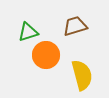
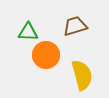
green triangle: rotated 20 degrees clockwise
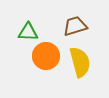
orange circle: moved 1 px down
yellow semicircle: moved 2 px left, 13 px up
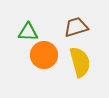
brown trapezoid: moved 1 px right, 1 px down
orange circle: moved 2 px left, 1 px up
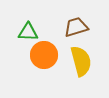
yellow semicircle: moved 1 px right, 1 px up
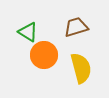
green triangle: rotated 30 degrees clockwise
yellow semicircle: moved 7 px down
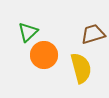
brown trapezoid: moved 17 px right, 7 px down
green triangle: rotated 45 degrees clockwise
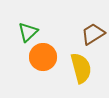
brown trapezoid: rotated 15 degrees counterclockwise
orange circle: moved 1 px left, 2 px down
